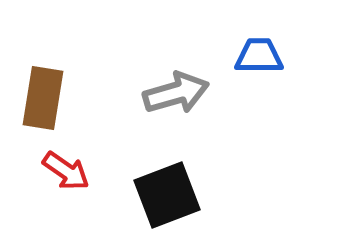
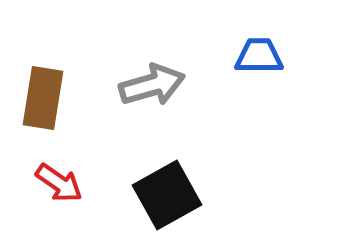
gray arrow: moved 24 px left, 8 px up
red arrow: moved 7 px left, 12 px down
black square: rotated 8 degrees counterclockwise
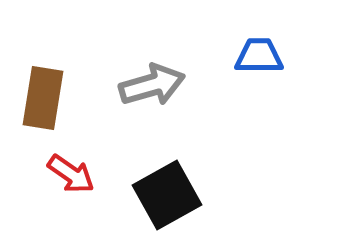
red arrow: moved 12 px right, 9 px up
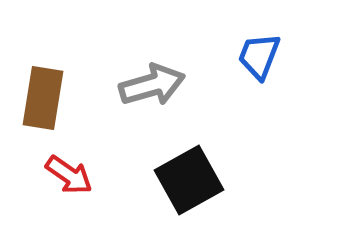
blue trapezoid: rotated 69 degrees counterclockwise
red arrow: moved 2 px left, 1 px down
black square: moved 22 px right, 15 px up
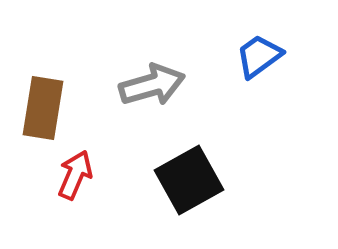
blue trapezoid: rotated 33 degrees clockwise
brown rectangle: moved 10 px down
red arrow: moved 6 px right; rotated 102 degrees counterclockwise
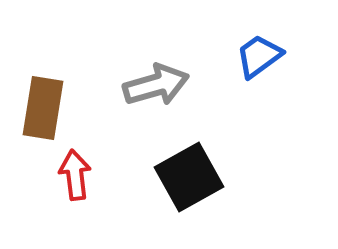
gray arrow: moved 4 px right
red arrow: rotated 30 degrees counterclockwise
black square: moved 3 px up
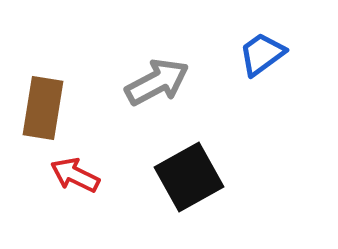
blue trapezoid: moved 3 px right, 2 px up
gray arrow: moved 1 px right, 3 px up; rotated 12 degrees counterclockwise
red arrow: rotated 57 degrees counterclockwise
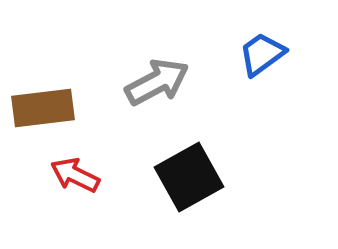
brown rectangle: rotated 74 degrees clockwise
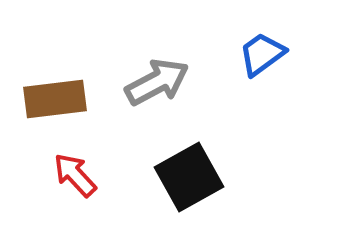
brown rectangle: moved 12 px right, 9 px up
red arrow: rotated 21 degrees clockwise
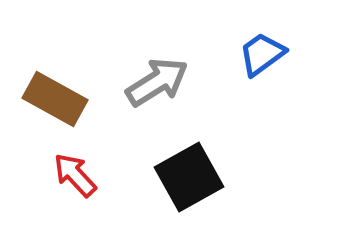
gray arrow: rotated 4 degrees counterclockwise
brown rectangle: rotated 36 degrees clockwise
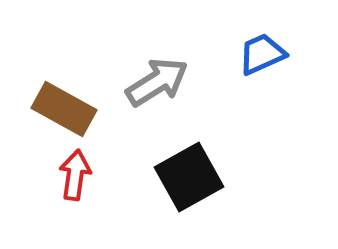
blue trapezoid: rotated 12 degrees clockwise
brown rectangle: moved 9 px right, 10 px down
red arrow: rotated 51 degrees clockwise
